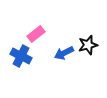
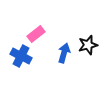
blue arrow: rotated 132 degrees clockwise
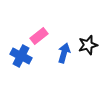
pink rectangle: moved 3 px right, 2 px down
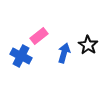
black star: rotated 24 degrees counterclockwise
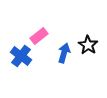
blue cross: rotated 10 degrees clockwise
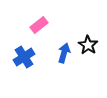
pink rectangle: moved 11 px up
blue cross: moved 3 px right, 1 px down; rotated 20 degrees clockwise
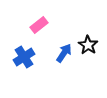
blue arrow: rotated 18 degrees clockwise
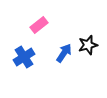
black star: rotated 24 degrees clockwise
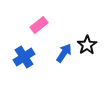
black star: moved 1 px left; rotated 18 degrees counterclockwise
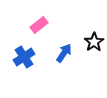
black star: moved 7 px right, 3 px up
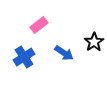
blue arrow: rotated 90 degrees clockwise
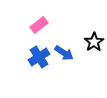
blue cross: moved 15 px right
